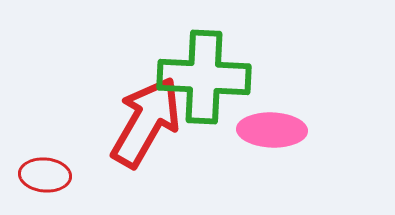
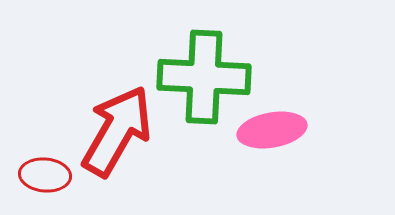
red arrow: moved 29 px left, 9 px down
pink ellipse: rotated 12 degrees counterclockwise
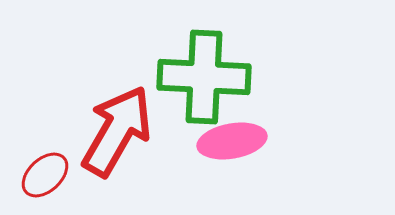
pink ellipse: moved 40 px left, 11 px down
red ellipse: rotated 48 degrees counterclockwise
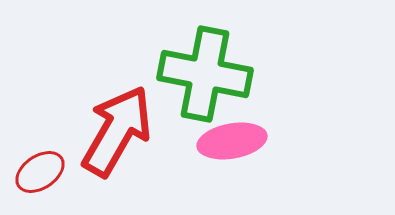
green cross: moved 1 px right, 3 px up; rotated 8 degrees clockwise
red ellipse: moved 5 px left, 3 px up; rotated 9 degrees clockwise
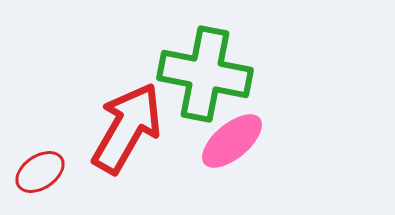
red arrow: moved 10 px right, 3 px up
pink ellipse: rotated 30 degrees counterclockwise
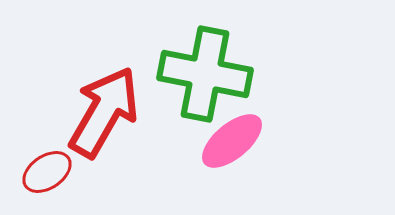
red arrow: moved 23 px left, 16 px up
red ellipse: moved 7 px right
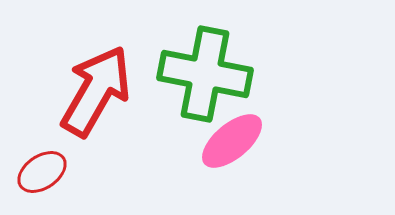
red arrow: moved 8 px left, 21 px up
red ellipse: moved 5 px left
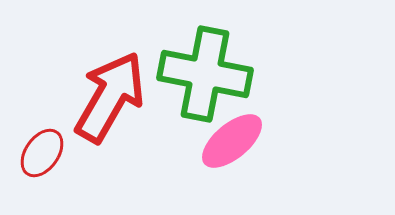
red arrow: moved 14 px right, 6 px down
red ellipse: moved 19 px up; rotated 21 degrees counterclockwise
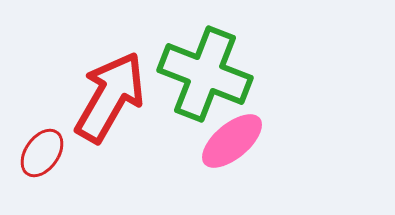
green cross: rotated 10 degrees clockwise
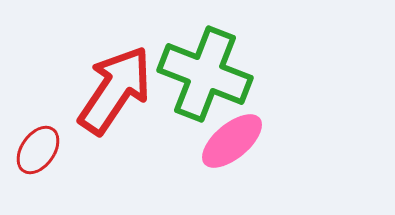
red arrow: moved 5 px right, 7 px up; rotated 4 degrees clockwise
red ellipse: moved 4 px left, 3 px up
